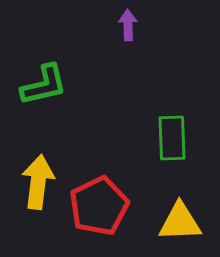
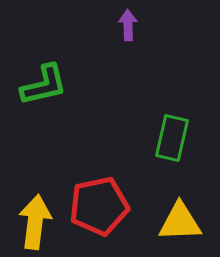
green rectangle: rotated 15 degrees clockwise
yellow arrow: moved 3 px left, 40 px down
red pentagon: rotated 14 degrees clockwise
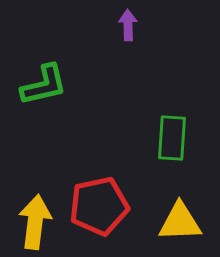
green rectangle: rotated 9 degrees counterclockwise
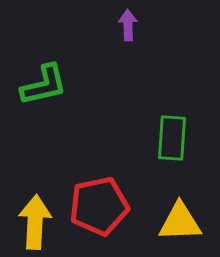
yellow arrow: rotated 4 degrees counterclockwise
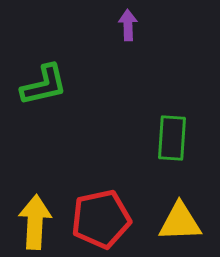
red pentagon: moved 2 px right, 13 px down
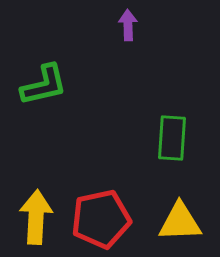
yellow arrow: moved 1 px right, 5 px up
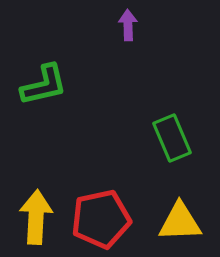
green rectangle: rotated 27 degrees counterclockwise
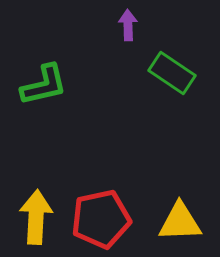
green rectangle: moved 65 px up; rotated 33 degrees counterclockwise
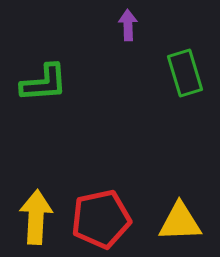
green rectangle: moved 13 px right; rotated 39 degrees clockwise
green L-shape: moved 2 px up; rotated 9 degrees clockwise
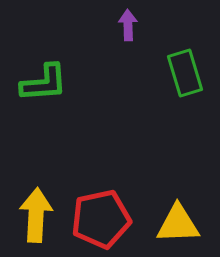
yellow arrow: moved 2 px up
yellow triangle: moved 2 px left, 2 px down
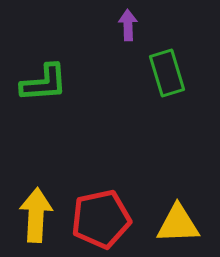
green rectangle: moved 18 px left
